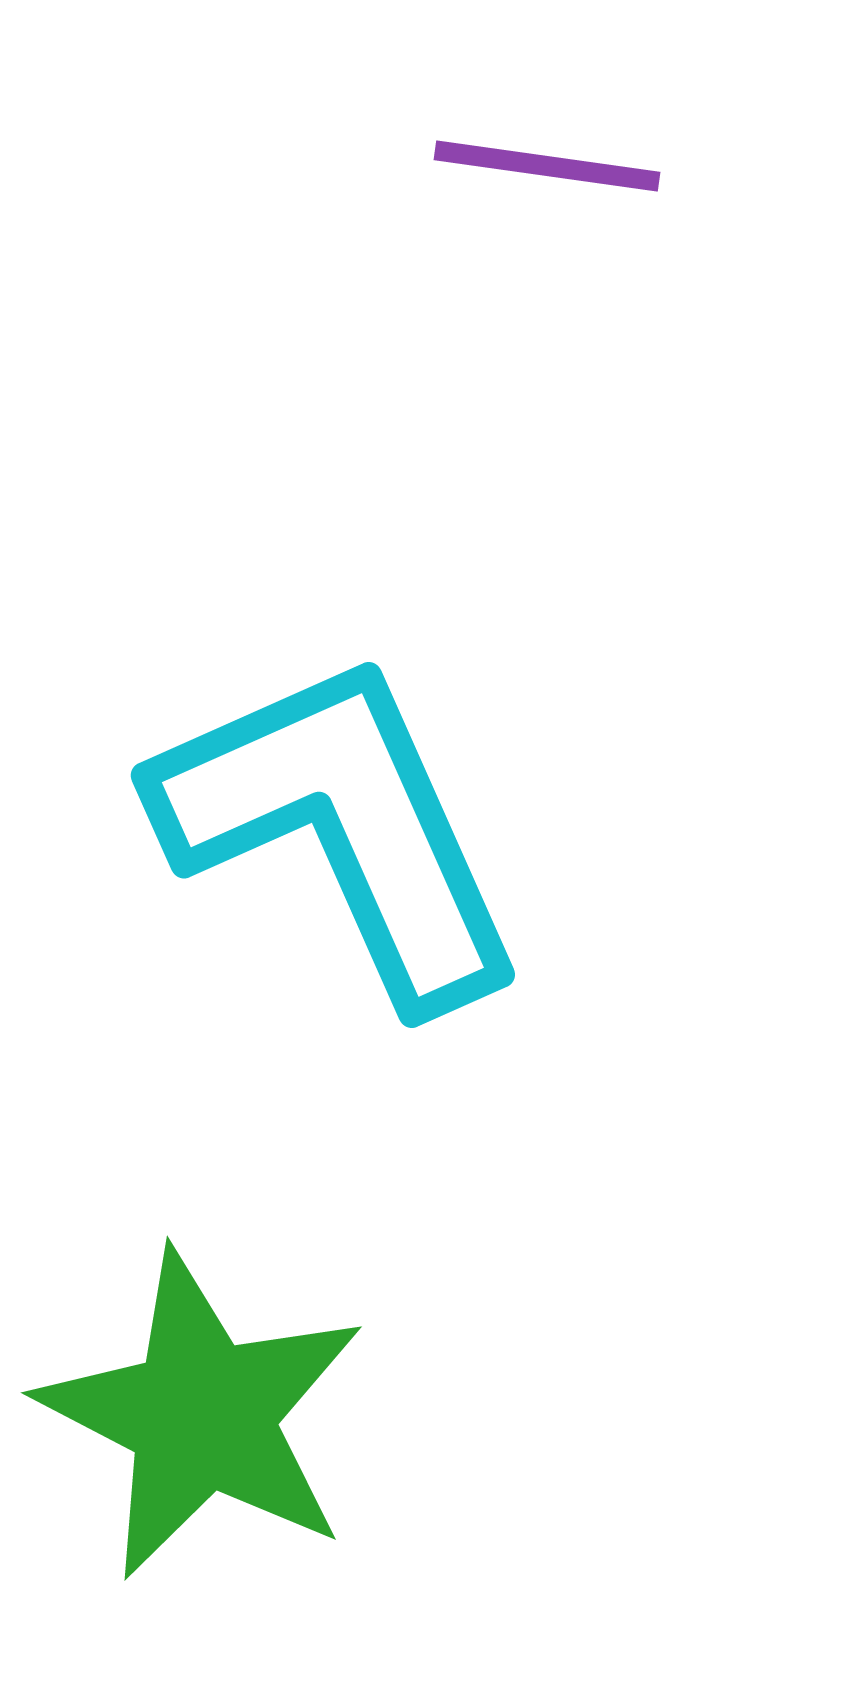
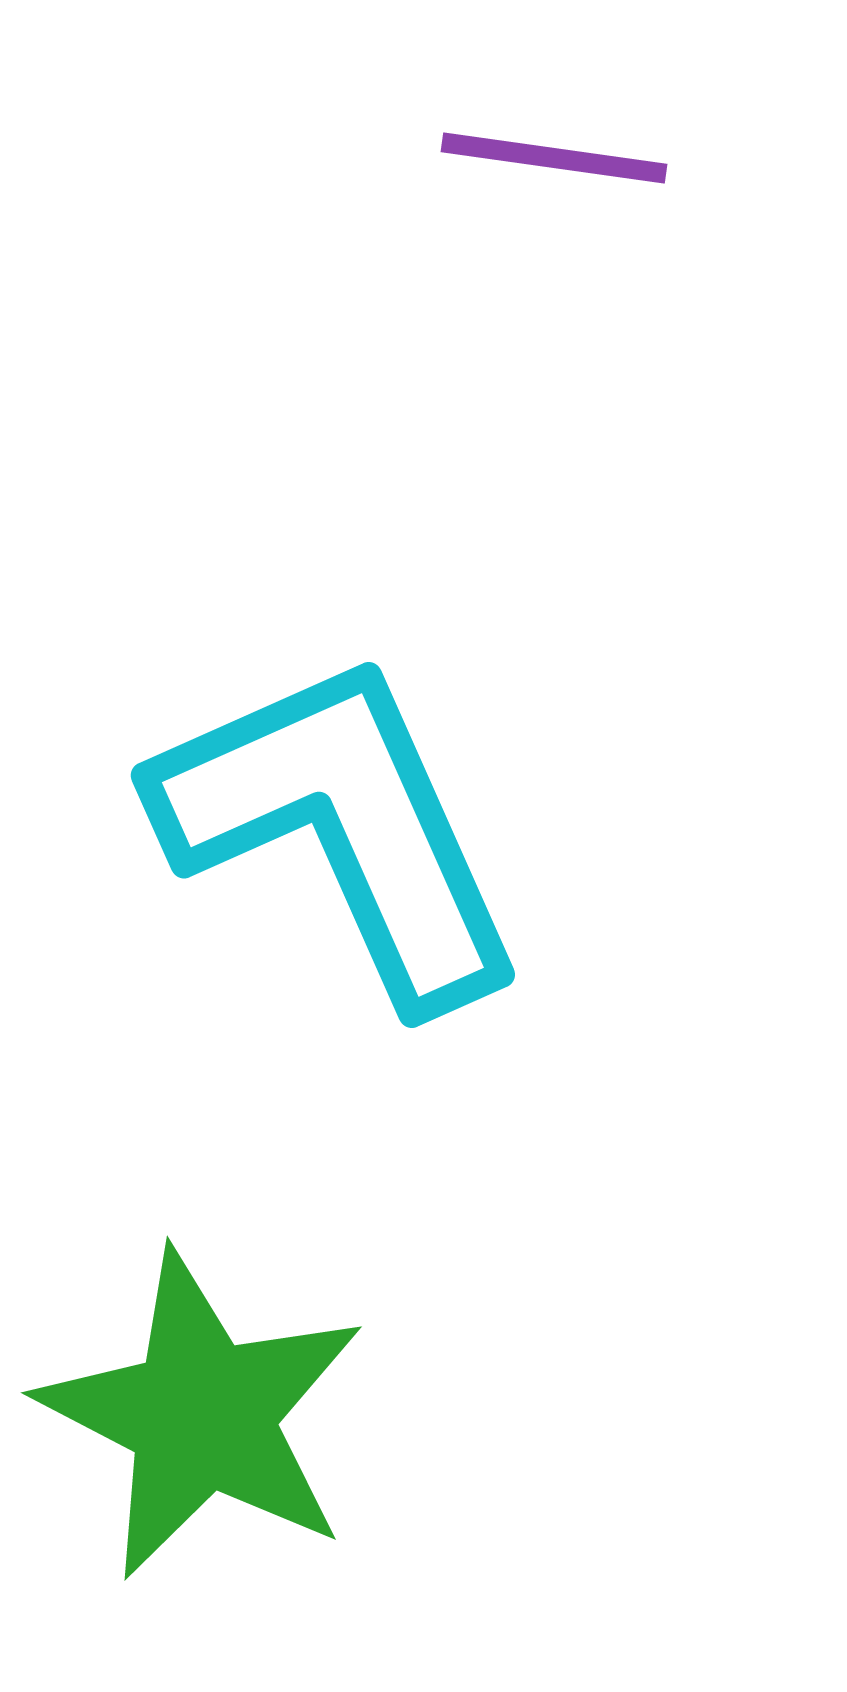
purple line: moved 7 px right, 8 px up
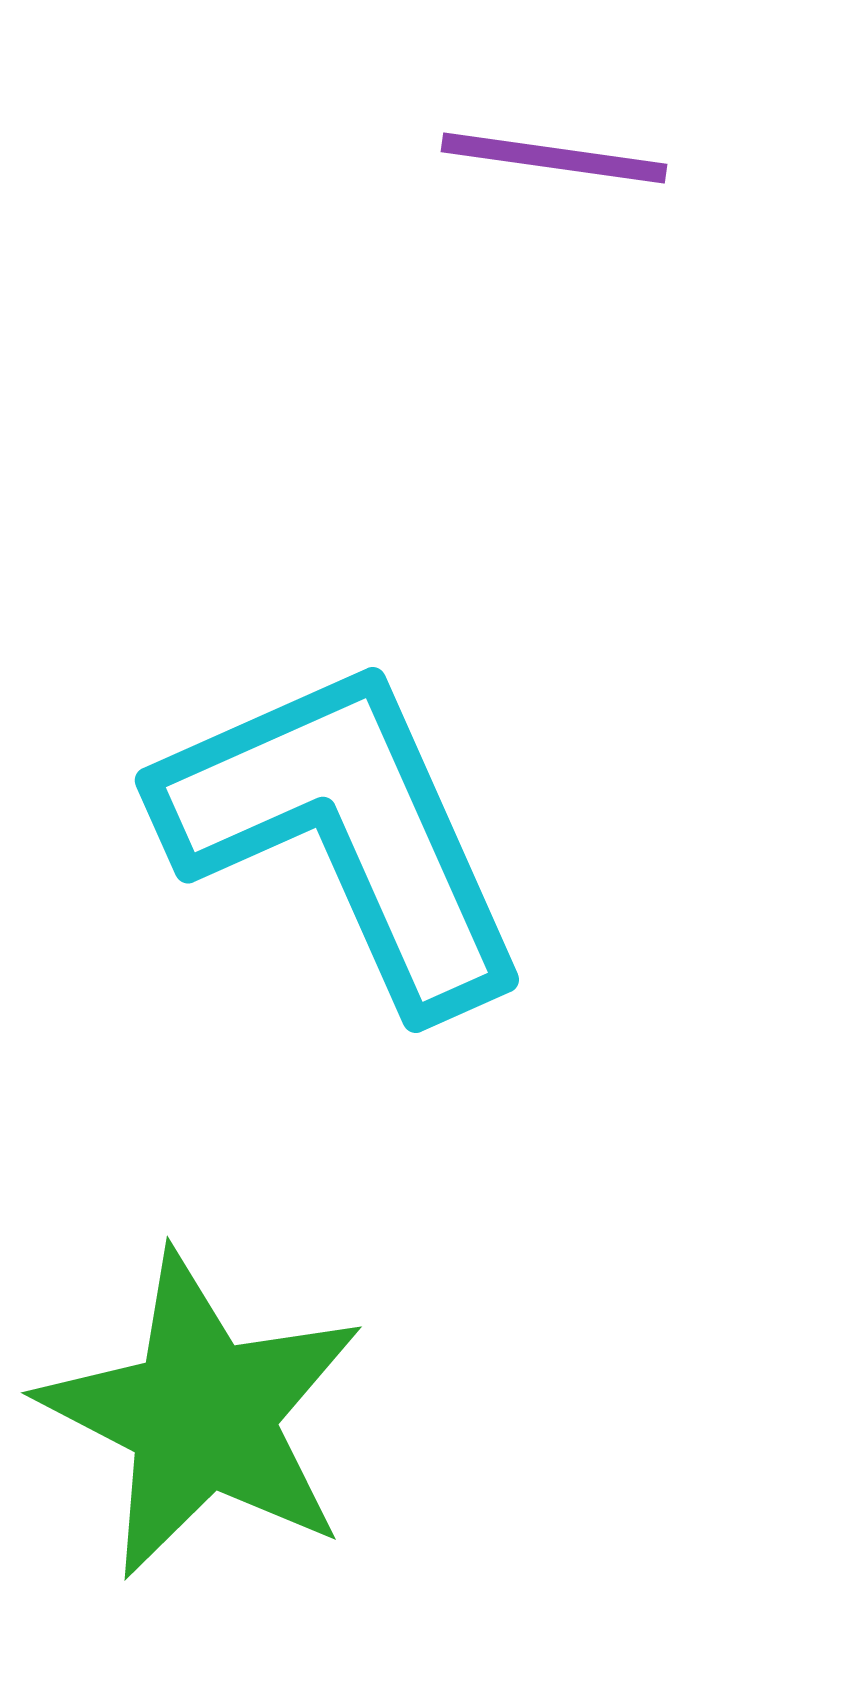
cyan L-shape: moved 4 px right, 5 px down
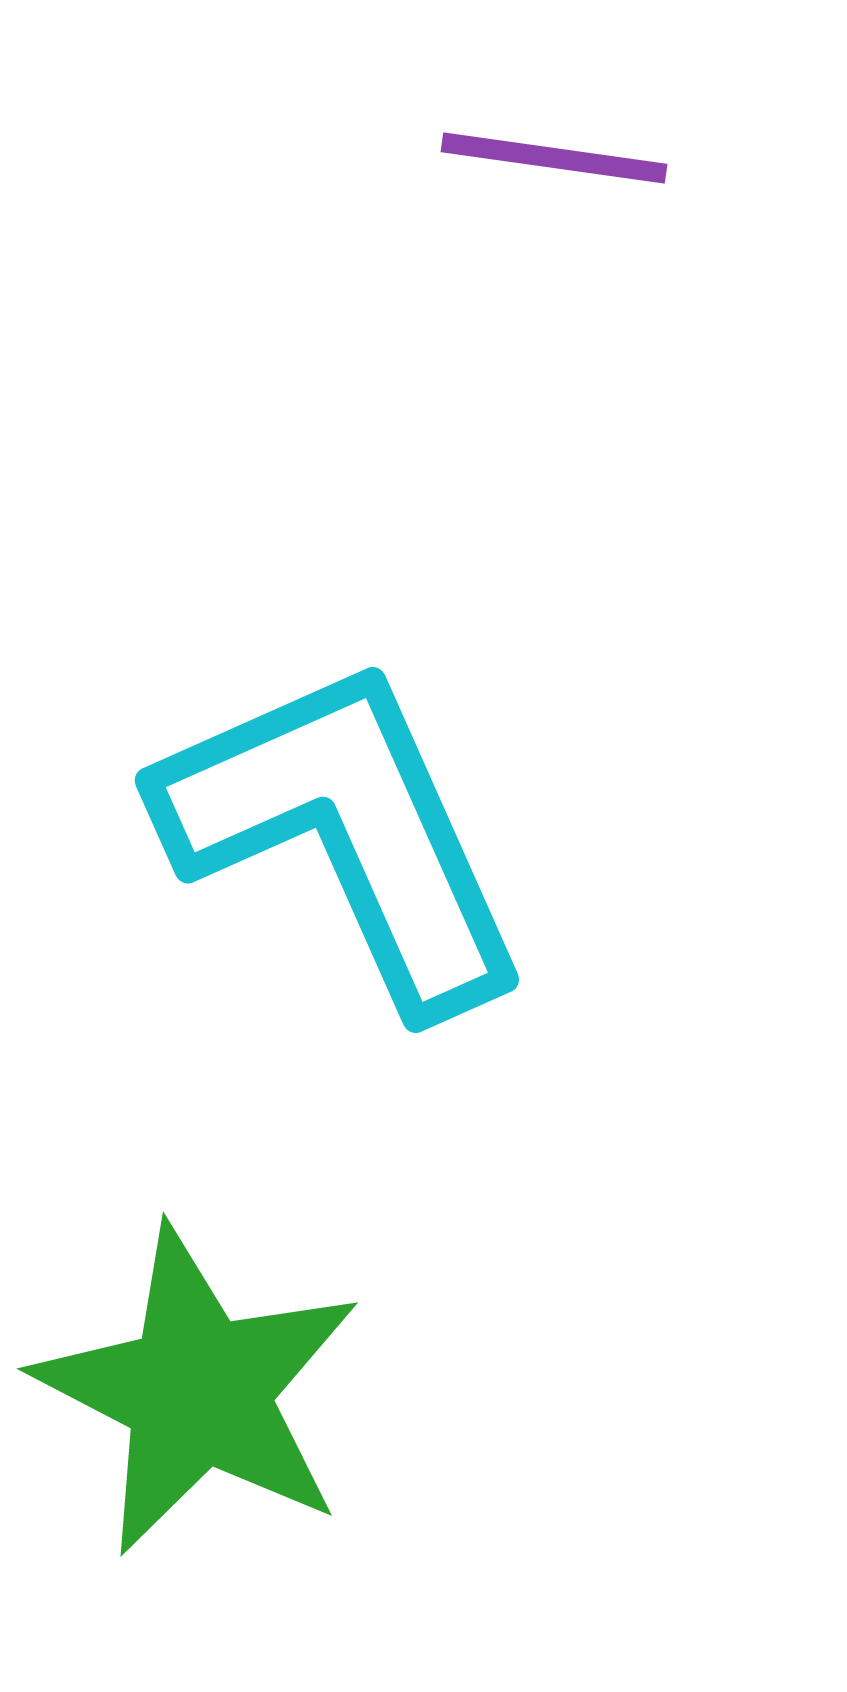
green star: moved 4 px left, 24 px up
